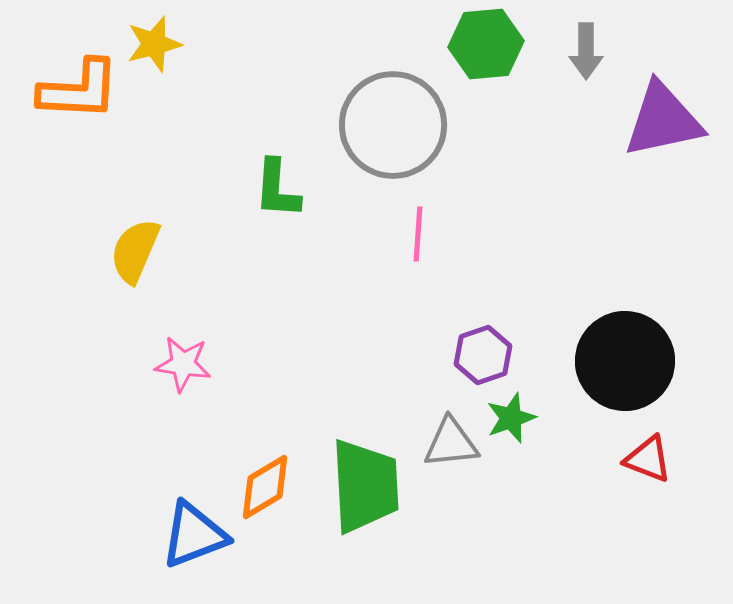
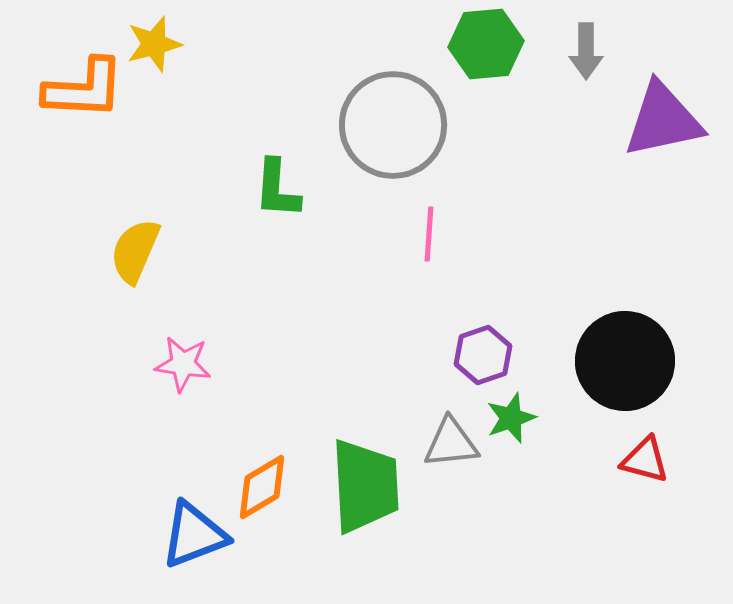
orange L-shape: moved 5 px right, 1 px up
pink line: moved 11 px right
red triangle: moved 3 px left, 1 px down; rotated 6 degrees counterclockwise
orange diamond: moved 3 px left
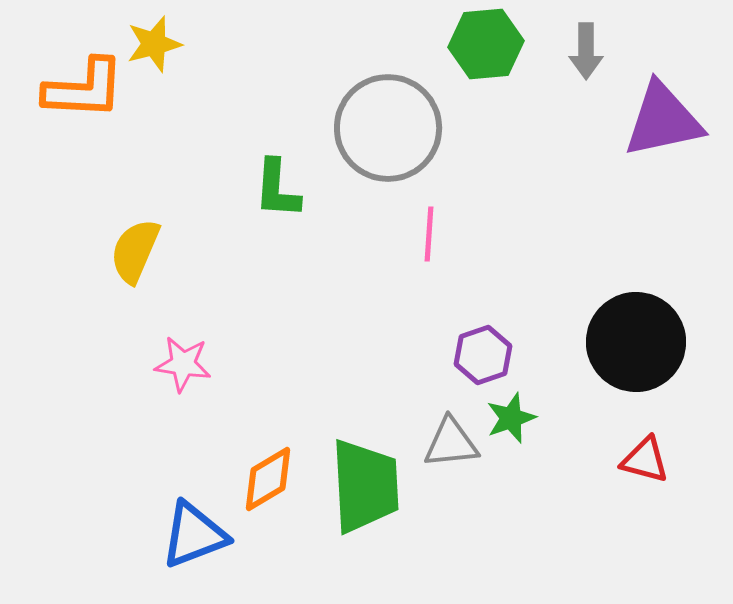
gray circle: moved 5 px left, 3 px down
black circle: moved 11 px right, 19 px up
orange diamond: moved 6 px right, 8 px up
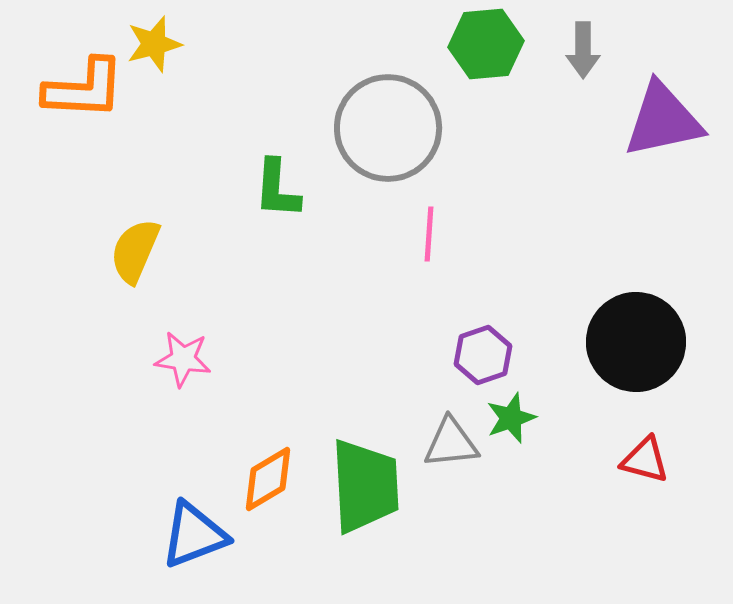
gray arrow: moved 3 px left, 1 px up
pink star: moved 5 px up
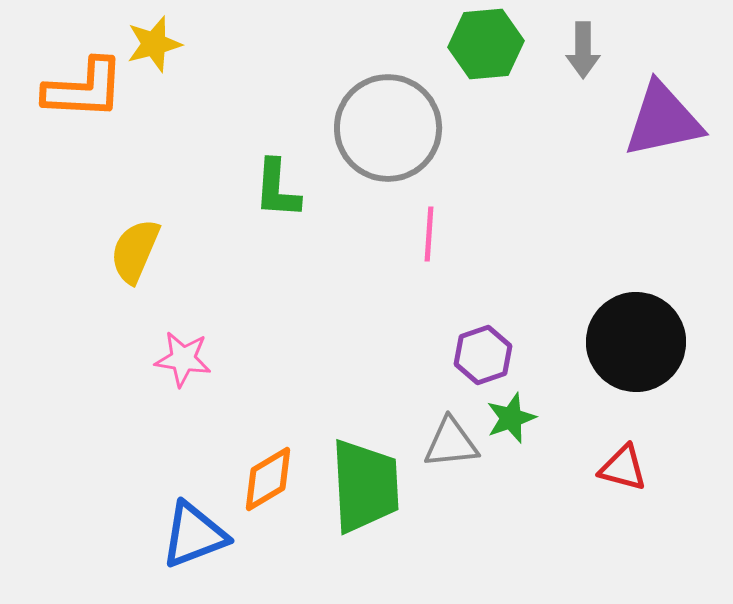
red triangle: moved 22 px left, 8 px down
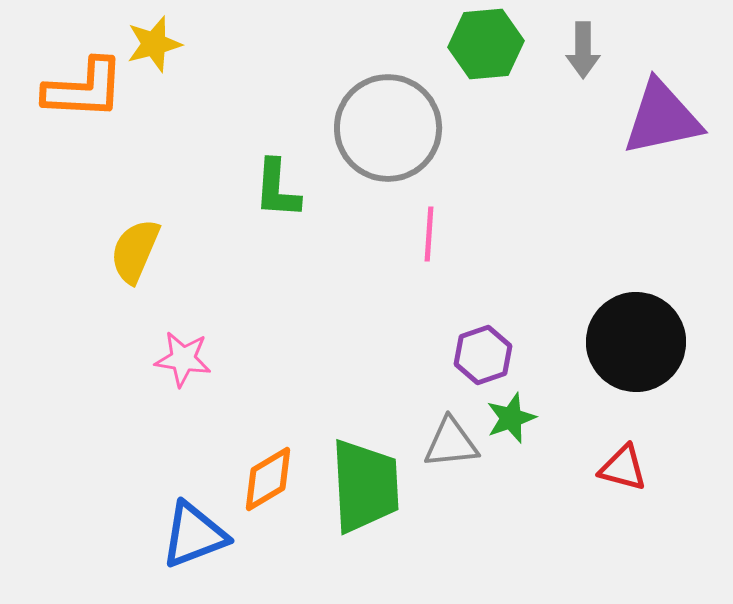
purple triangle: moved 1 px left, 2 px up
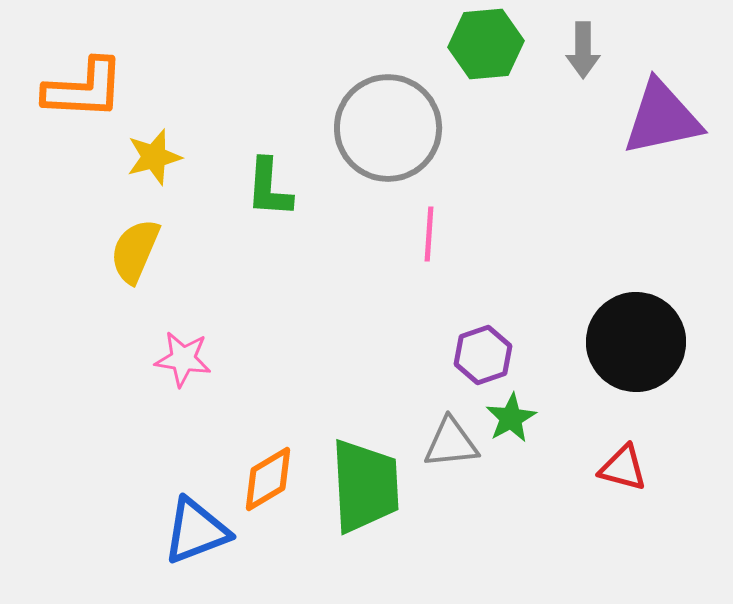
yellow star: moved 113 px down
green L-shape: moved 8 px left, 1 px up
green star: rotated 9 degrees counterclockwise
blue triangle: moved 2 px right, 4 px up
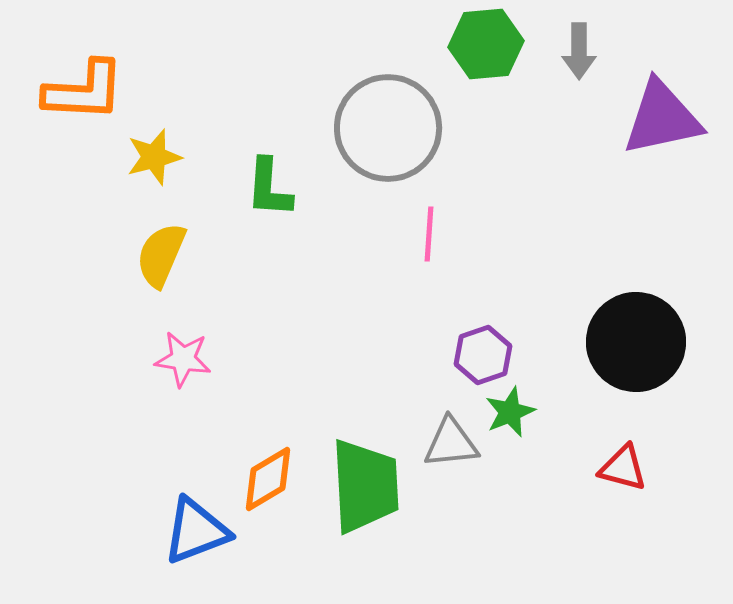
gray arrow: moved 4 px left, 1 px down
orange L-shape: moved 2 px down
yellow semicircle: moved 26 px right, 4 px down
green star: moved 1 px left, 6 px up; rotated 6 degrees clockwise
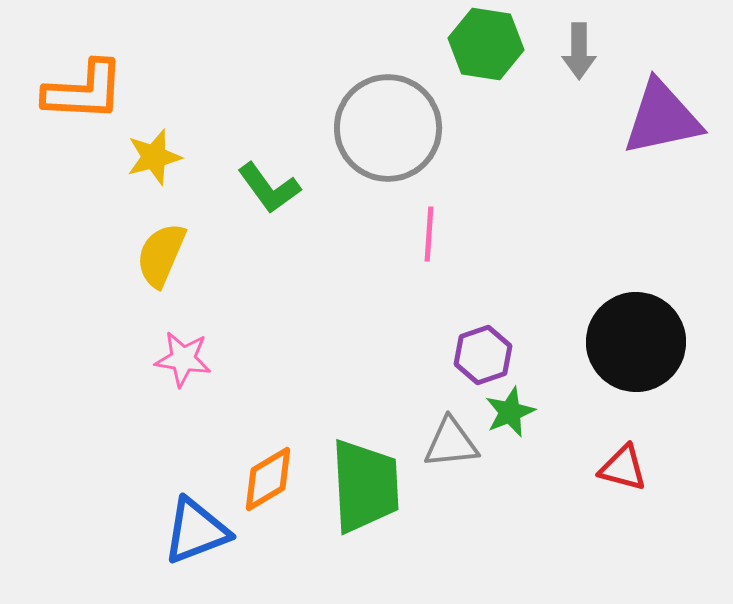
green hexagon: rotated 14 degrees clockwise
green L-shape: rotated 40 degrees counterclockwise
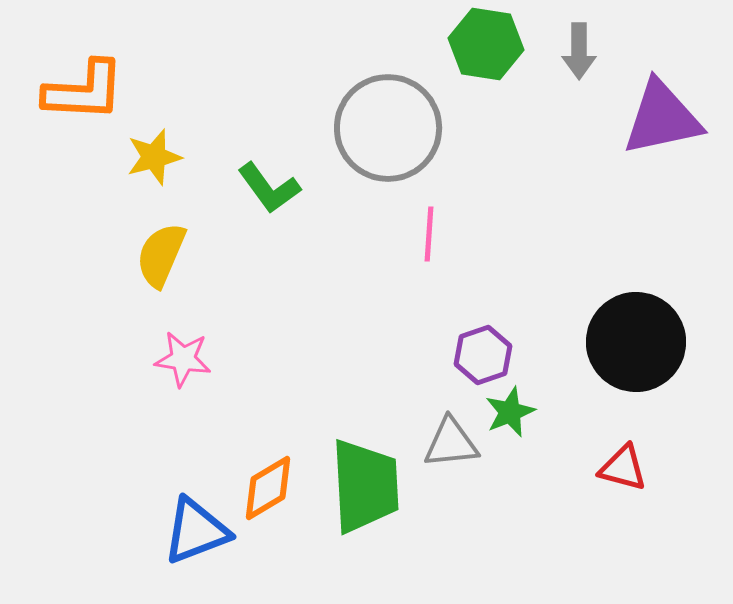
orange diamond: moved 9 px down
